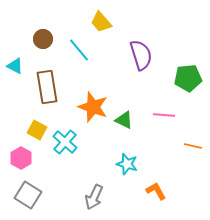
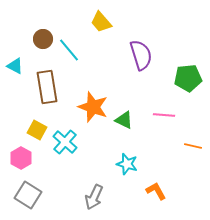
cyan line: moved 10 px left
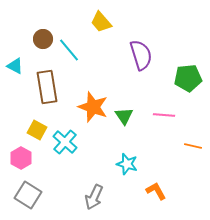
green triangle: moved 4 px up; rotated 30 degrees clockwise
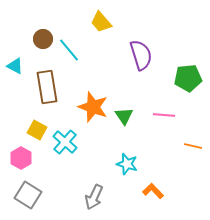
orange L-shape: moved 3 px left; rotated 15 degrees counterclockwise
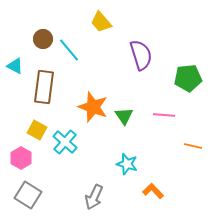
brown rectangle: moved 3 px left; rotated 16 degrees clockwise
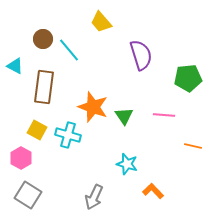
cyan cross: moved 3 px right, 7 px up; rotated 25 degrees counterclockwise
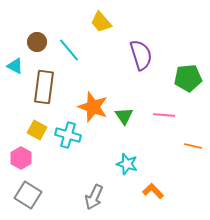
brown circle: moved 6 px left, 3 px down
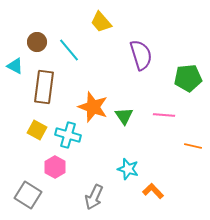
pink hexagon: moved 34 px right, 9 px down
cyan star: moved 1 px right, 5 px down
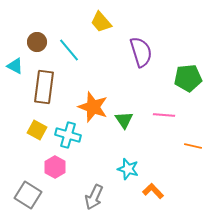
purple semicircle: moved 3 px up
green triangle: moved 4 px down
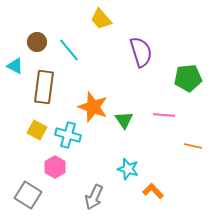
yellow trapezoid: moved 3 px up
